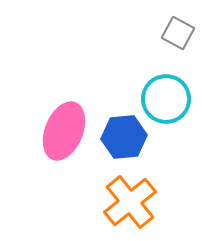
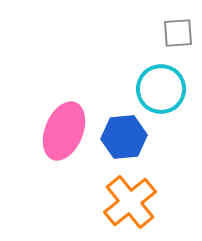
gray square: rotated 32 degrees counterclockwise
cyan circle: moved 5 px left, 10 px up
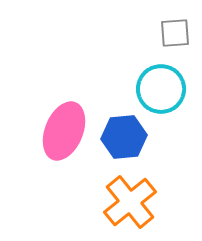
gray square: moved 3 px left
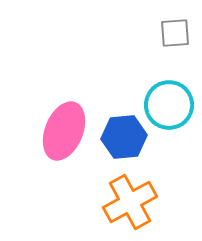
cyan circle: moved 8 px right, 16 px down
orange cross: rotated 10 degrees clockwise
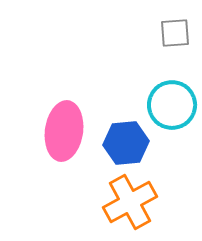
cyan circle: moved 3 px right
pink ellipse: rotated 14 degrees counterclockwise
blue hexagon: moved 2 px right, 6 px down
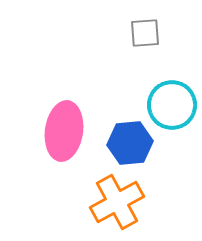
gray square: moved 30 px left
blue hexagon: moved 4 px right
orange cross: moved 13 px left
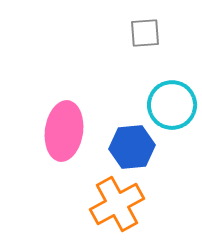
blue hexagon: moved 2 px right, 4 px down
orange cross: moved 2 px down
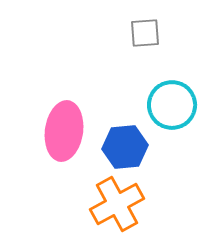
blue hexagon: moved 7 px left
